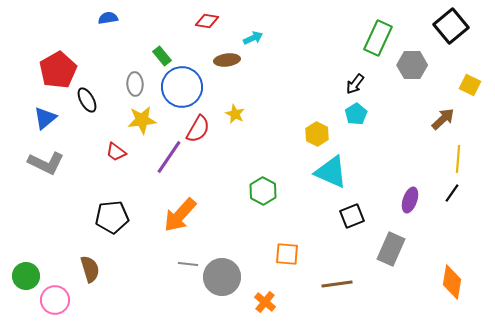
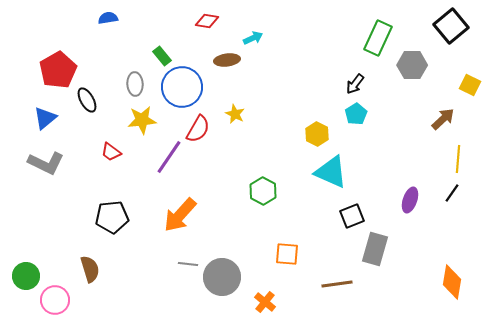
red trapezoid at (116, 152): moved 5 px left
gray rectangle at (391, 249): moved 16 px left; rotated 8 degrees counterclockwise
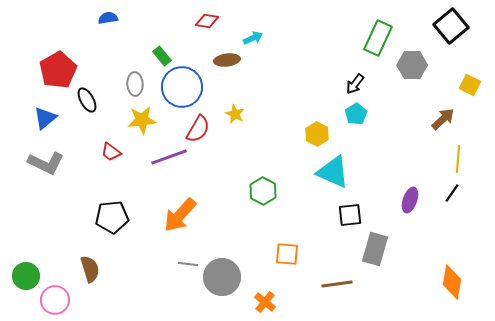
purple line at (169, 157): rotated 36 degrees clockwise
cyan triangle at (331, 172): moved 2 px right
black square at (352, 216): moved 2 px left, 1 px up; rotated 15 degrees clockwise
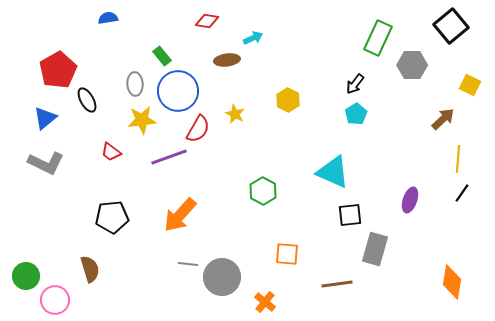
blue circle at (182, 87): moved 4 px left, 4 px down
yellow hexagon at (317, 134): moved 29 px left, 34 px up
black line at (452, 193): moved 10 px right
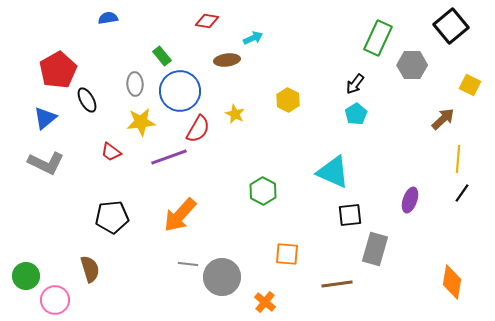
blue circle at (178, 91): moved 2 px right
yellow star at (142, 120): moved 1 px left, 2 px down
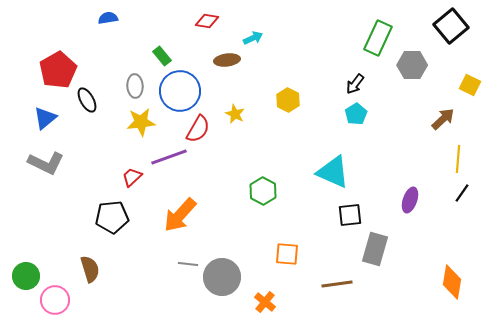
gray ellipse at (135, 84): moved 2 px down
red trapezoid at (111, 152): moved 21 px right, 25 px down; rotated 100 degrees clockwise
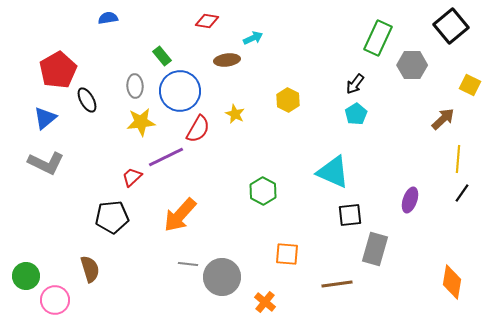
purple line at (169, 157): moved 3 px left; rotated 6 degrees counterclockwise
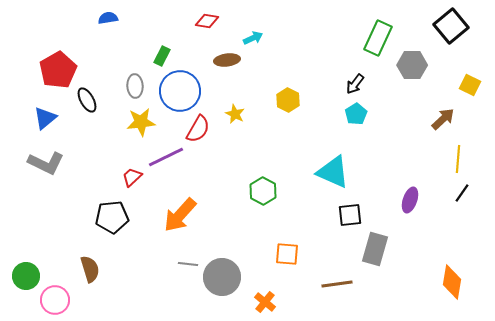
green rectangle at (162, 56): rotated 66 degrees clockwise
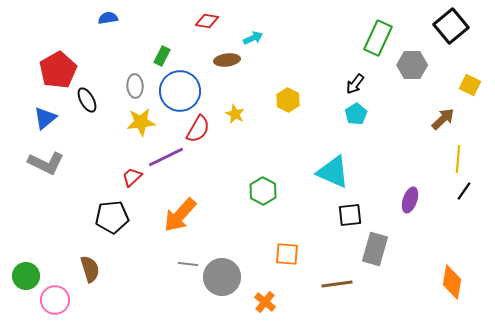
black line at (462, 193): moved 2 px right, 2 px up
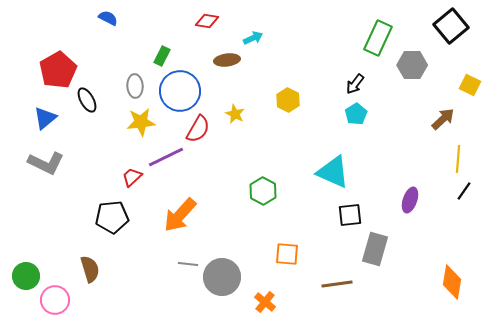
blue semicircle at (108, 18): rotated 36 degrees clockwise
